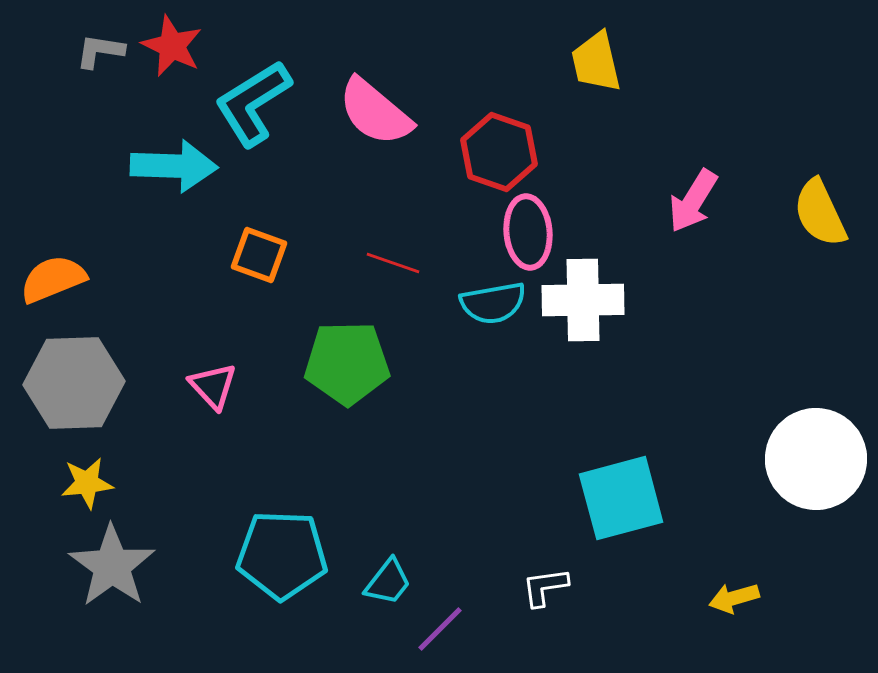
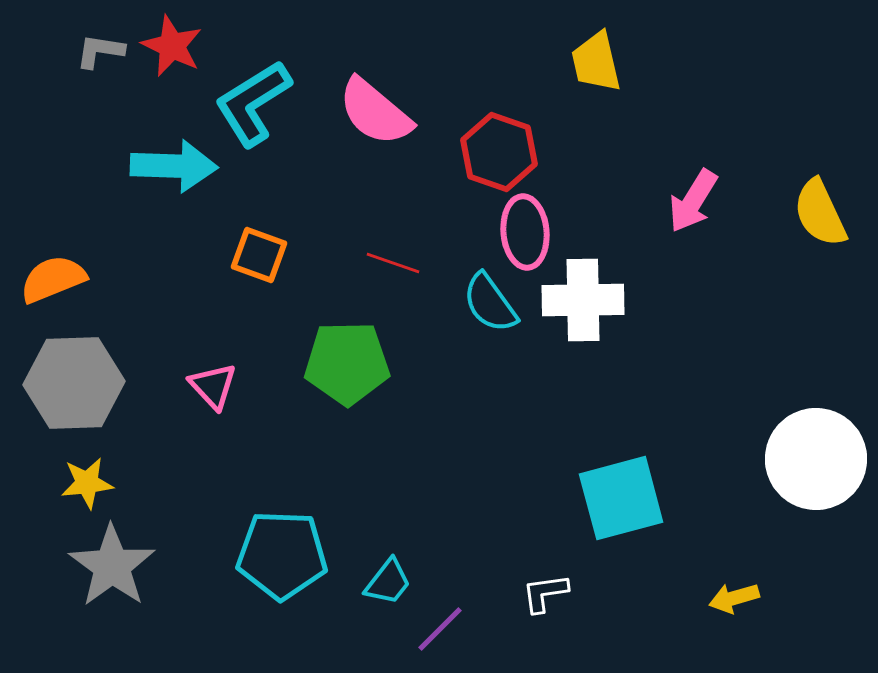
pink ellipse: moved 3 px left
cyan semicircle: moved 3 px left; rotated 64 degrees clockwise
white L-shape: moved 6 px down
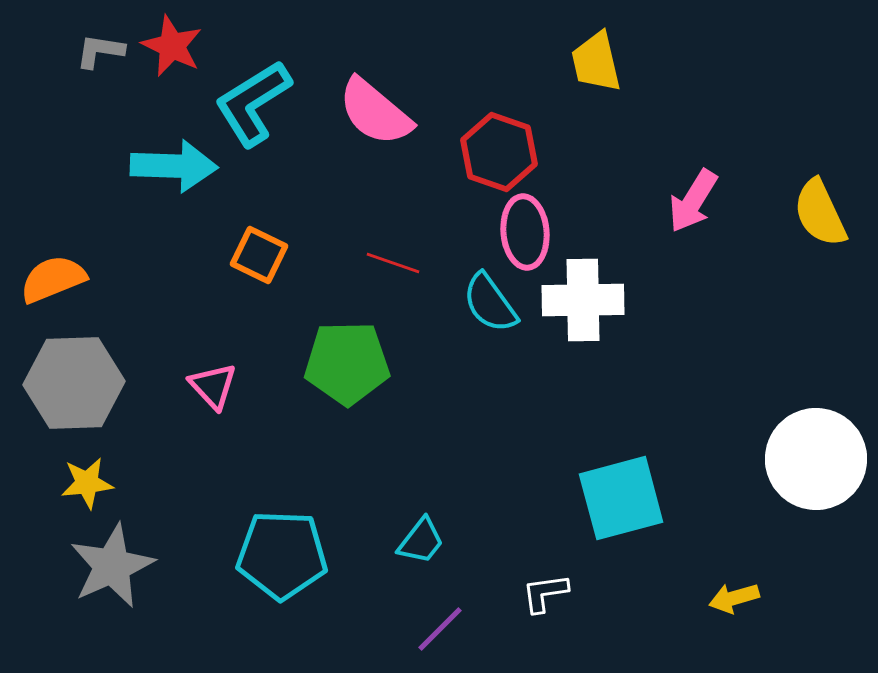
orange square: rotated 6 degrees clockwise
gray star: rotated 12 degrees clockwise
cyan trapezoid: moved 33 px right, 41 px up
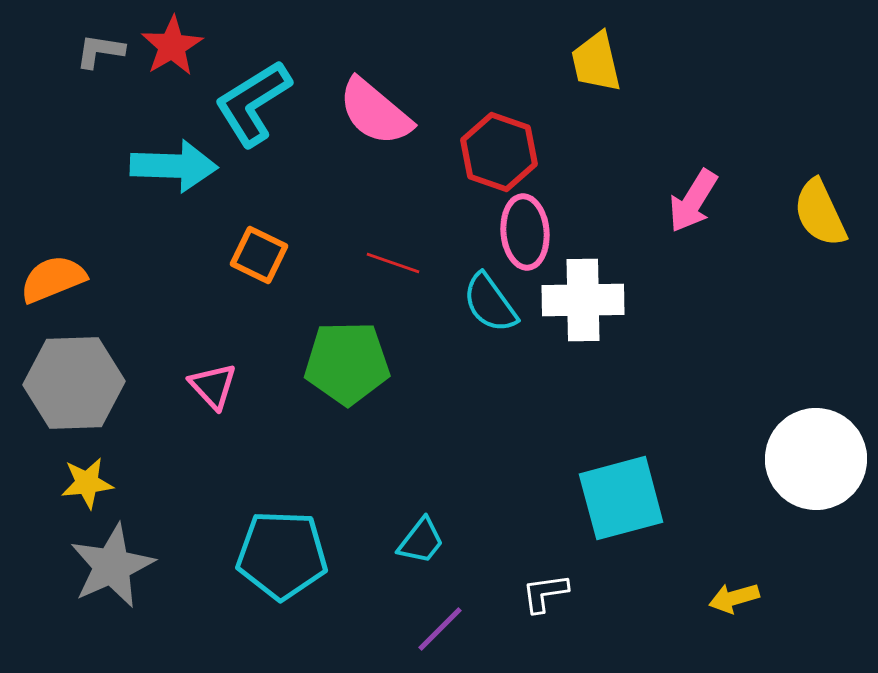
red star: rotated 16 degrees clockwise
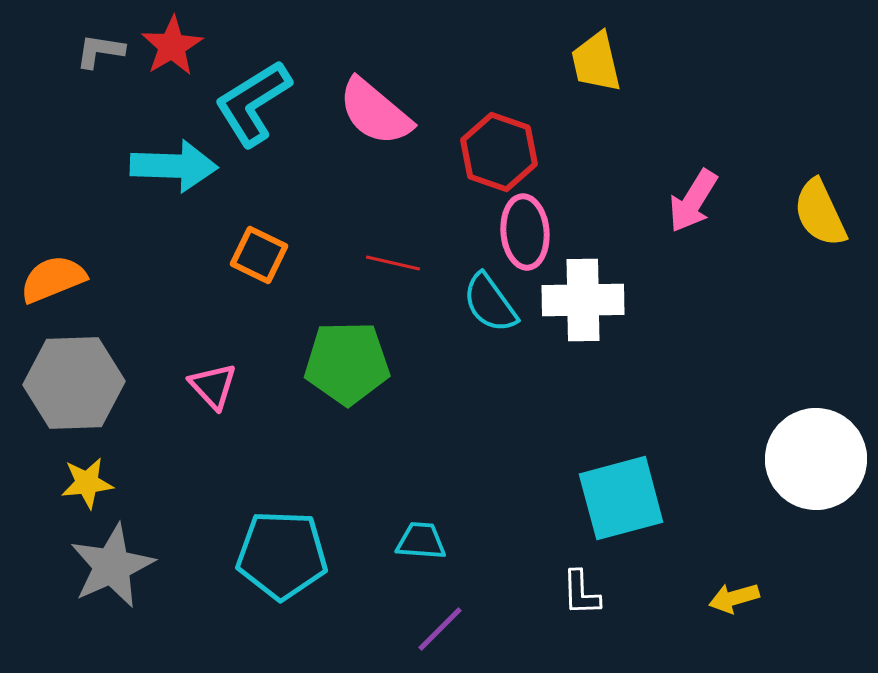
red line: rotated 6 degrees counterclockwise
cyan trapezoid: rotated 124 degrees counterclockwise
white L-shape: moved 36 px right; rotated 84 degrees counterclockwise
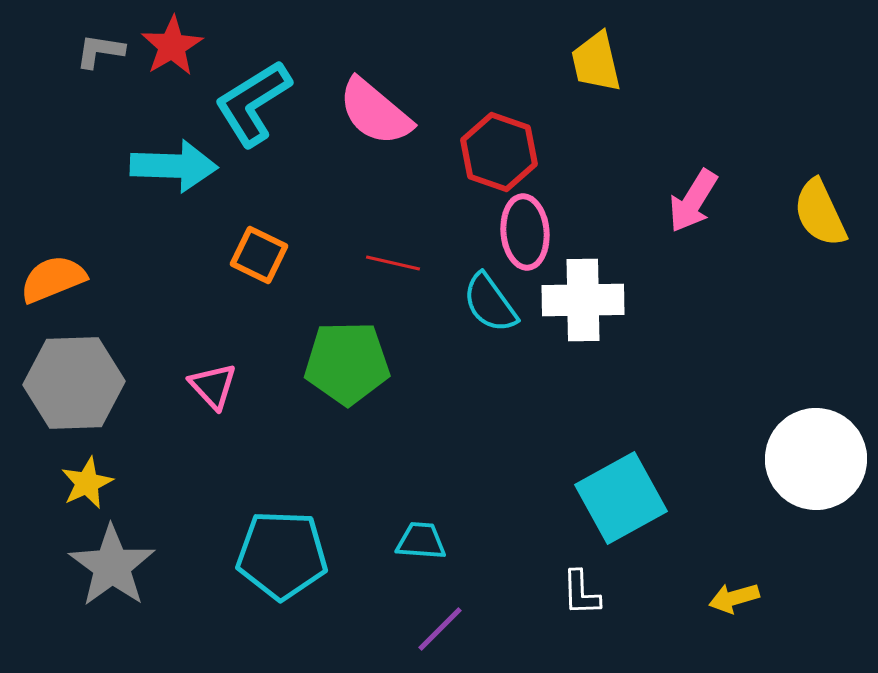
yellow star: rotated 18 degrees counterclockwise
cyan square: rotated 14 degrees counterclockwise
gray star: rotated 12 degrees counterclockwise
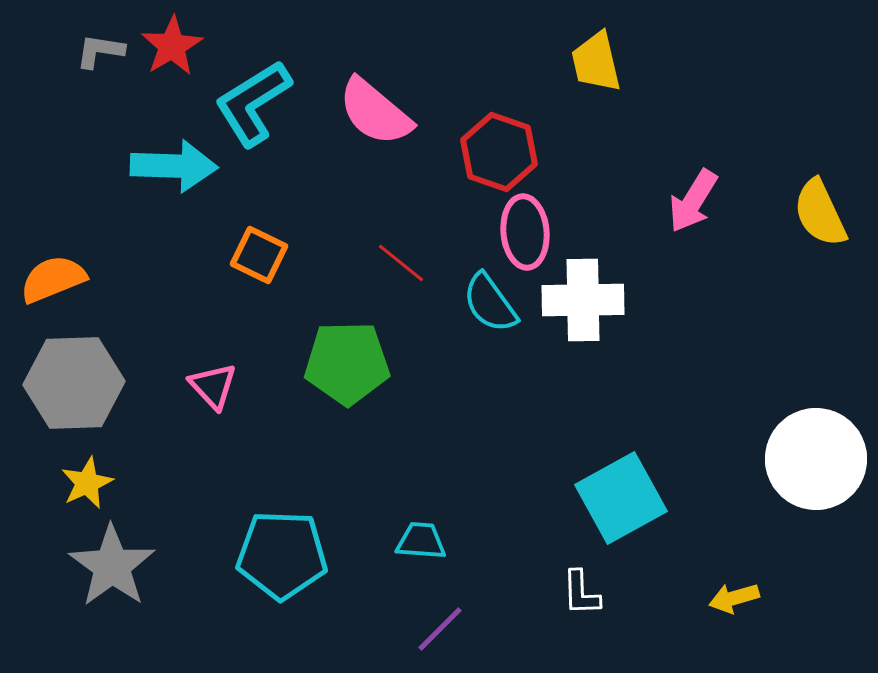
red line: moved 8 px right; rotated 26 degrees clockwise
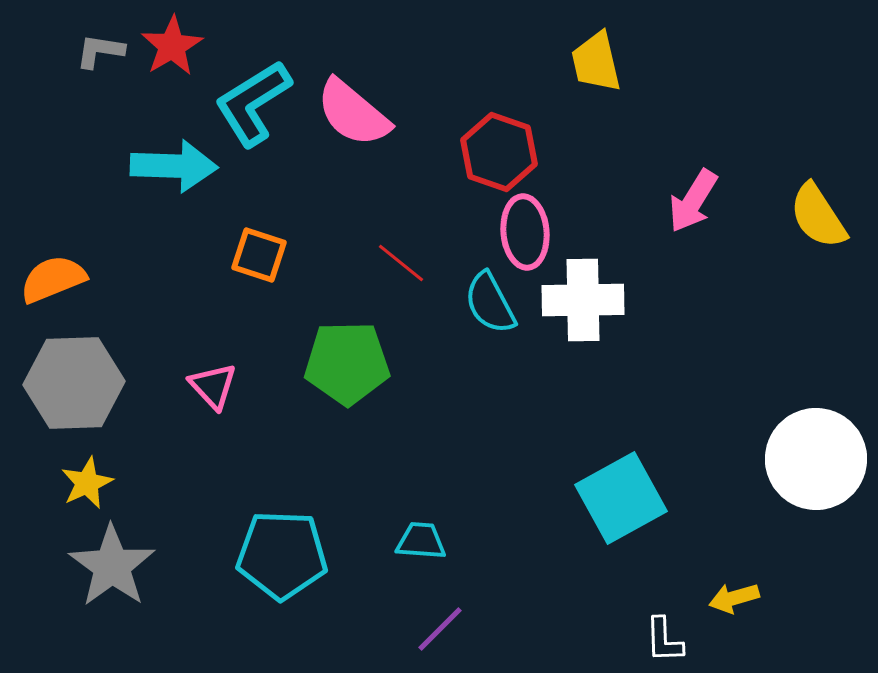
pink semicircle: moved 22 px left, 1 px down
yellow semicircle: moved 2 px left, 3 px down; rotated 8 degrees counterclockwise
orange square: rotated 8 degrees counterclockwise
cyan semicircle: rotated 8 degrees clockwise
white L-shape: moved 83 px right, 47 px down
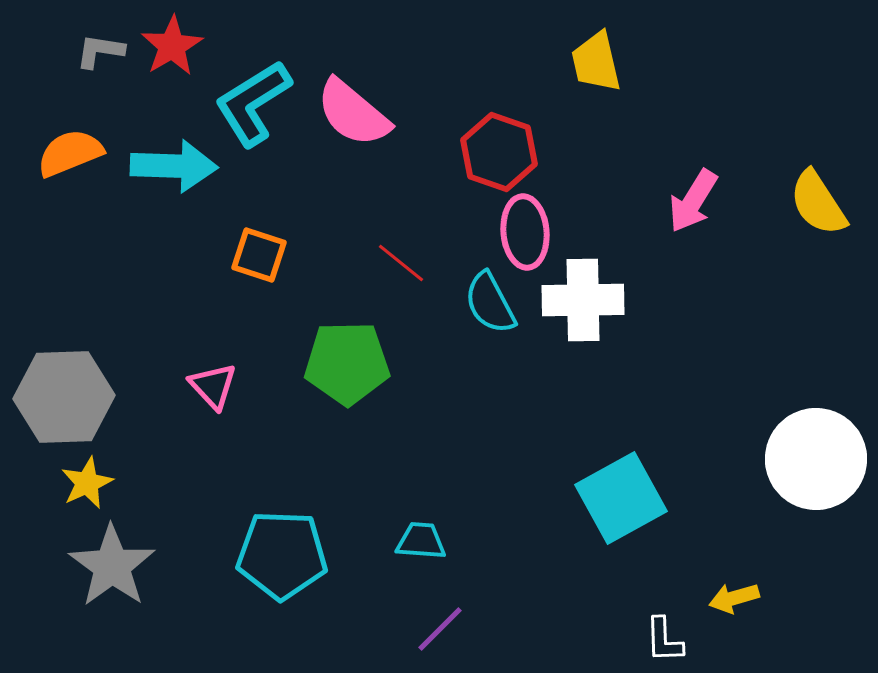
yellow semicircle: moved 13 px up
orange semicircle: moved 17 px right, 126 px up
gray hexagon: moved 10 px left, 14 px down
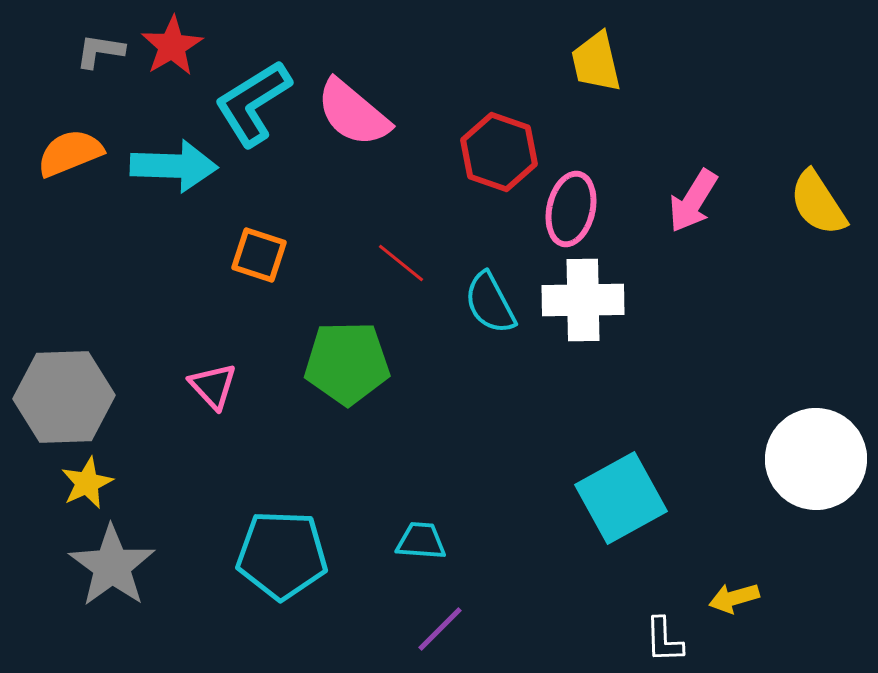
pink ellipse: moved 46 px right, 23 px up; rotated 18 degrees clockwise
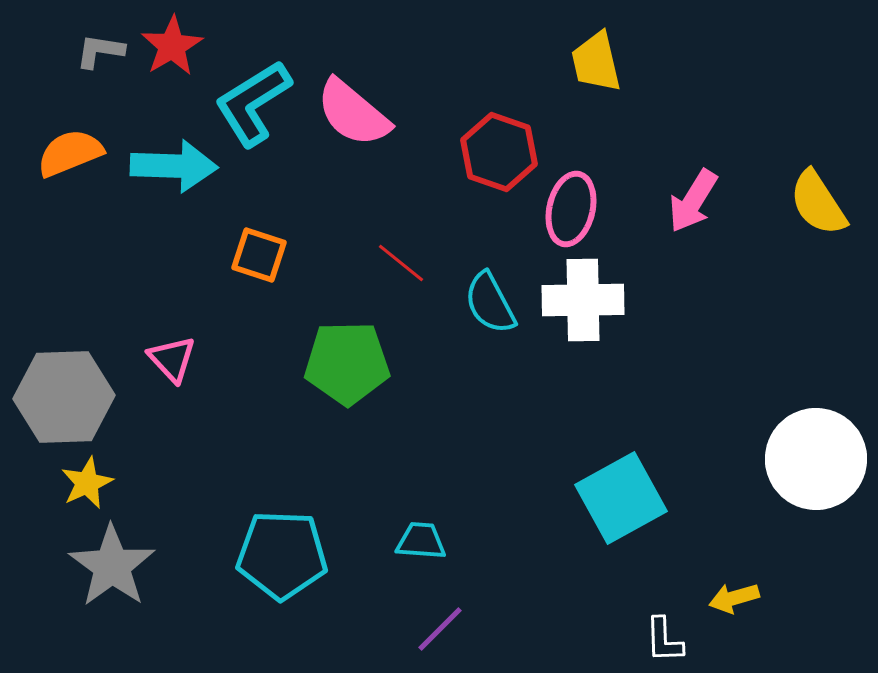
pink triangle: moved 41 px left, 27 px up
